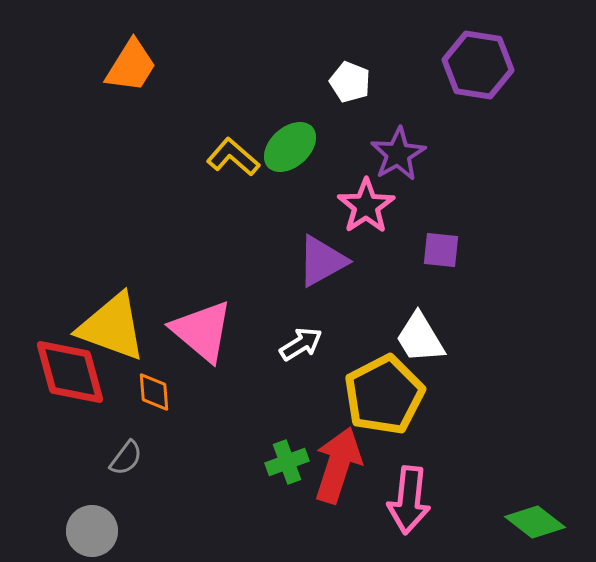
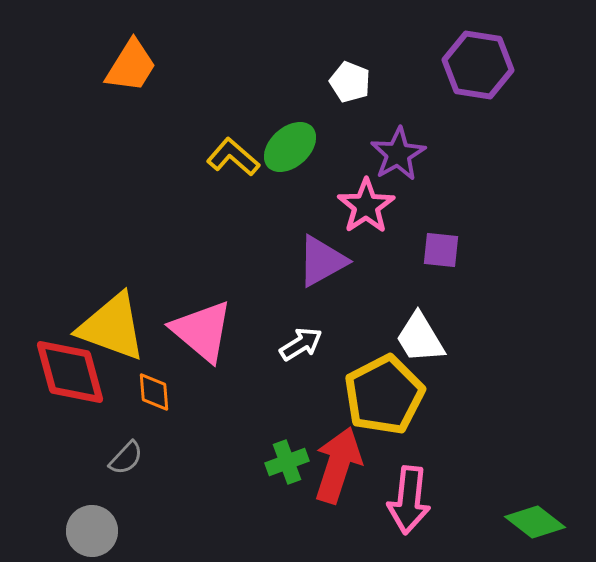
gray semicircle: rotated 6 degrees clockwise
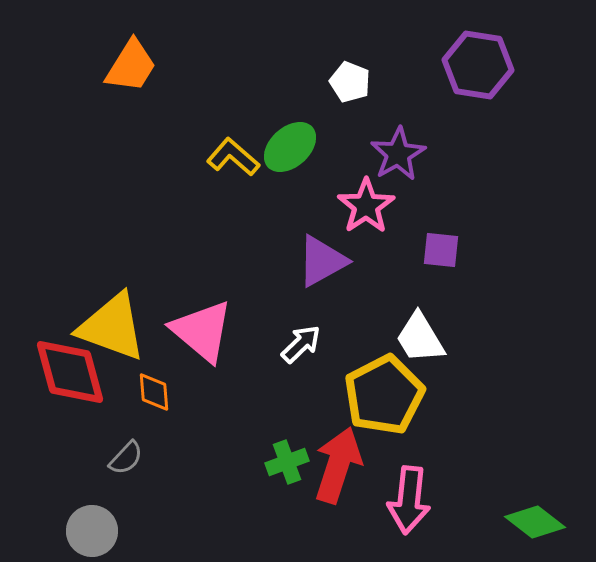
white arrow: rotated 12 degrees counterclockwise
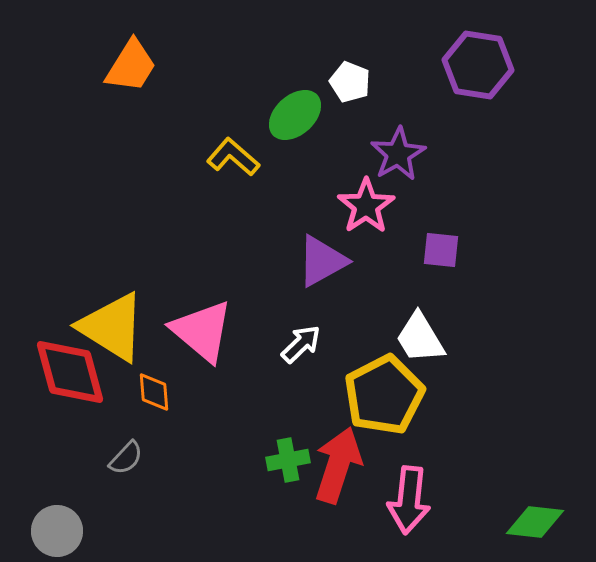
green ellipse: moved 5 px right, 32 px up
yellow triangle: rotated 12 degrees clockwise
green cross: moved 1 px right, 2 px up; rotated 9 degrees clockwise
green diamond: rotated 32 degrees counterclockwise
gray circle: moved 35 px left
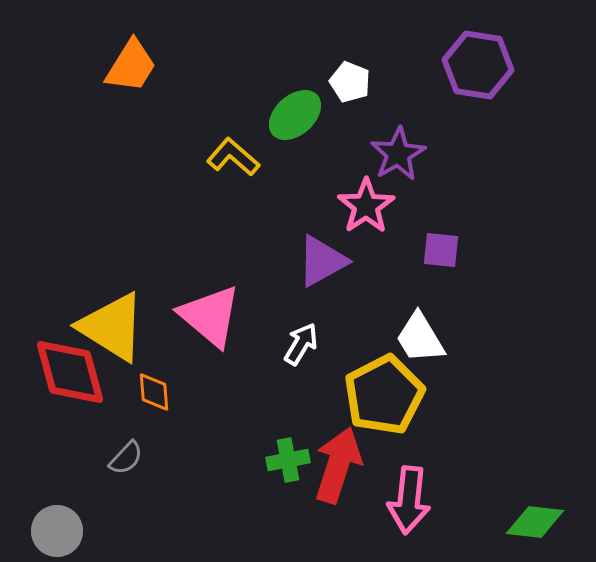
pink triangle: moved 8 px right, 15 px up
white arrow: rotated 15 degrees counterclockwise
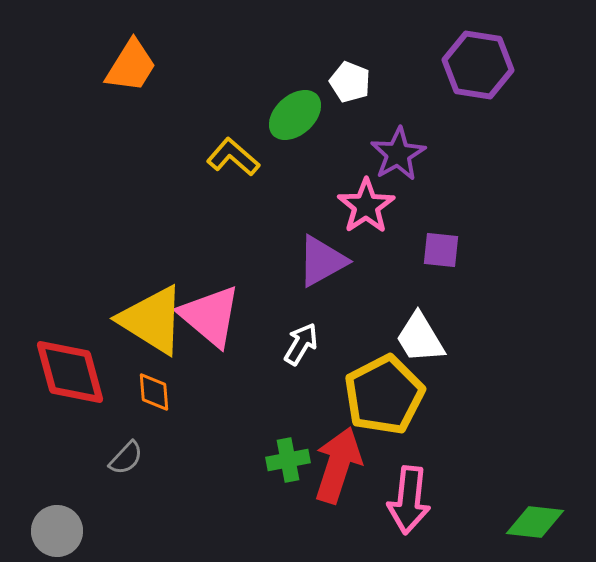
yellow triangle: moved 40 px right, 7 px up
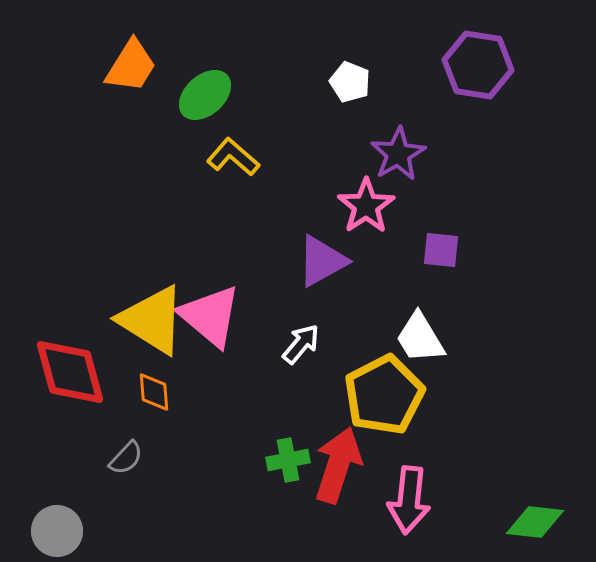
green ellipse: moved 90 px left, 20 px up
white arrow: rotated 9 degrees clockwise
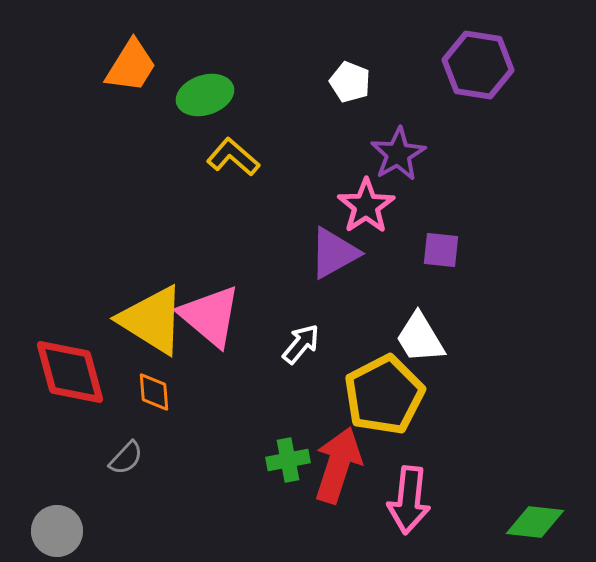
green ellipse: rotated 24 degrees clockwise
purple triangle: moved 12 px right, 8 px up
